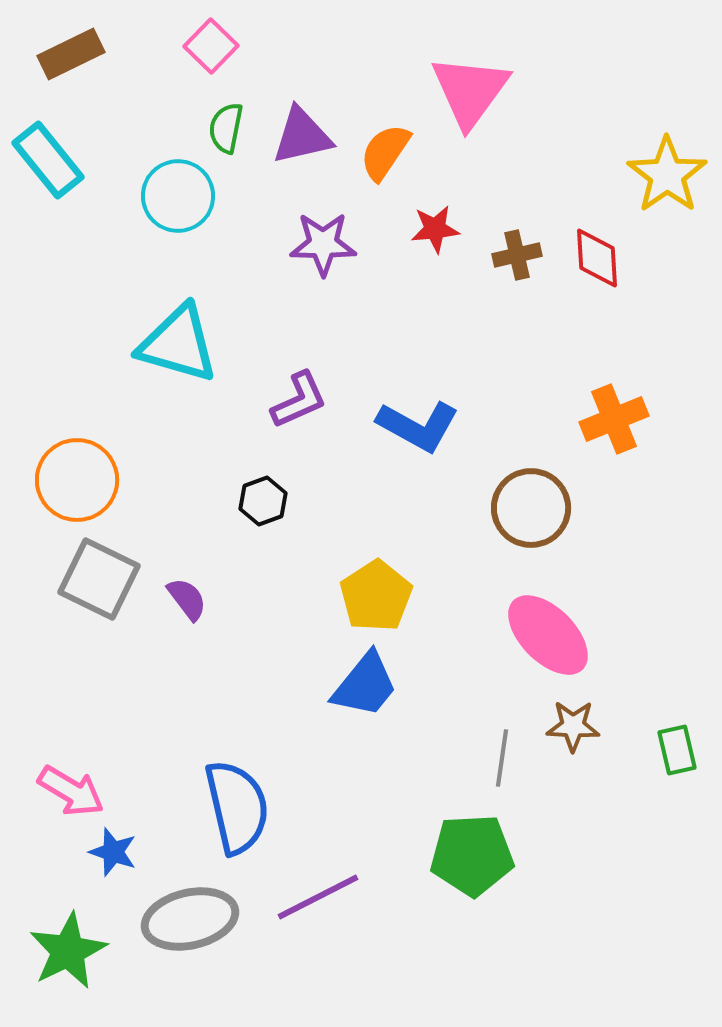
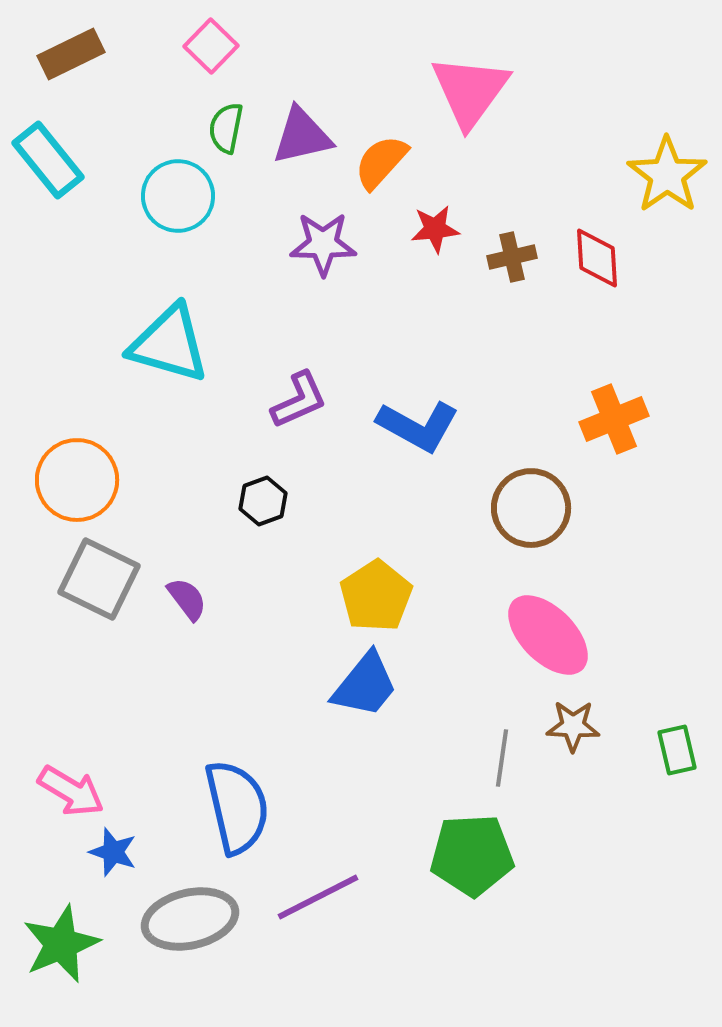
orange semicircle: moved 4 px left, 10 px down; rotated 8 degrees clockwise
brown cross: moved 5 px left, 2 px down
cyan triangle: moved 9 px left
green star: moved 7 px left, 7 px up; rotated 4 degrees clockwise
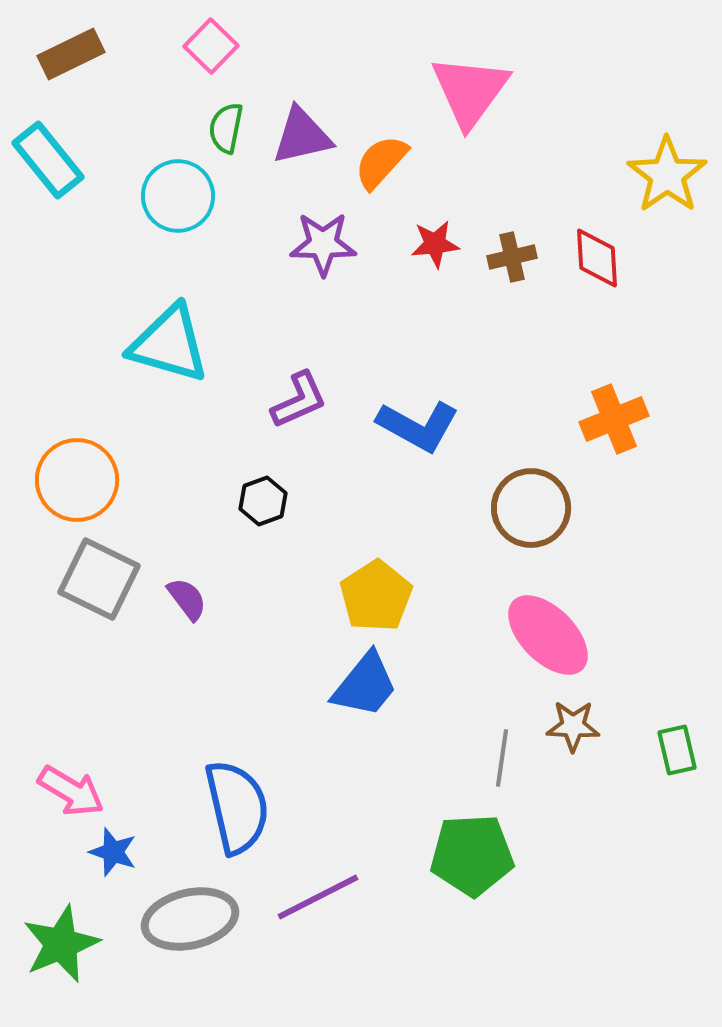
red star: moved 15 px down
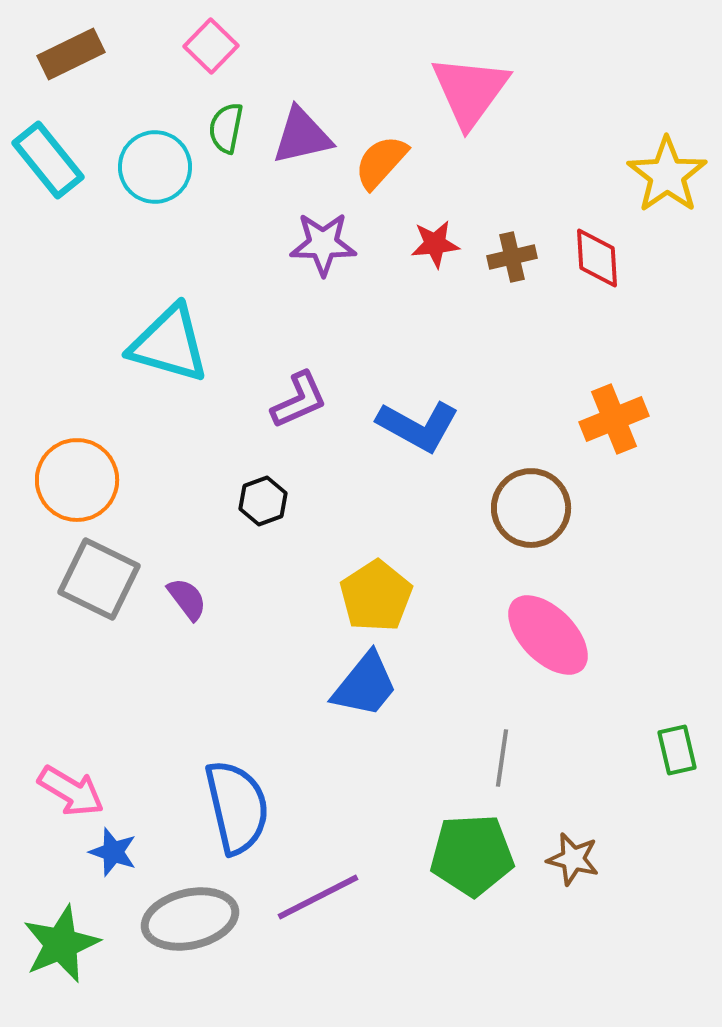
cyan circle: moved 23 px left, 29 px up
brown star: moved 133 px down; rotated 12 degrees clockwise
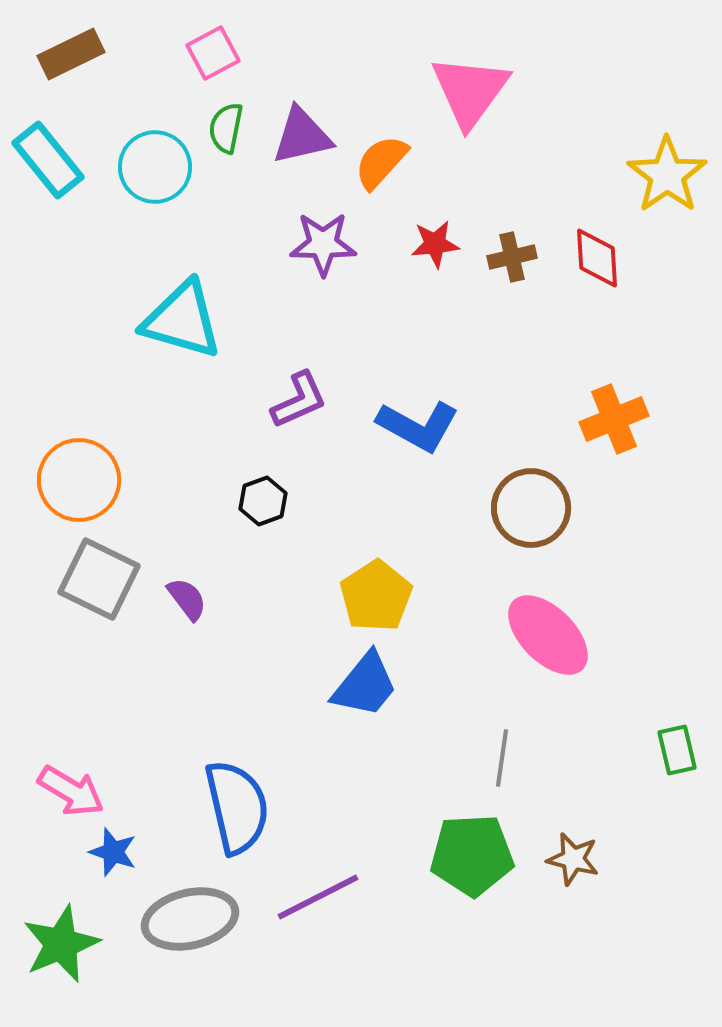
pink square: moved 2 px right, 7 px down; rotated 18 degrees clockwise
cyan triangle: moved 13 px right, 24 px up
orange circle: moved 2 px right
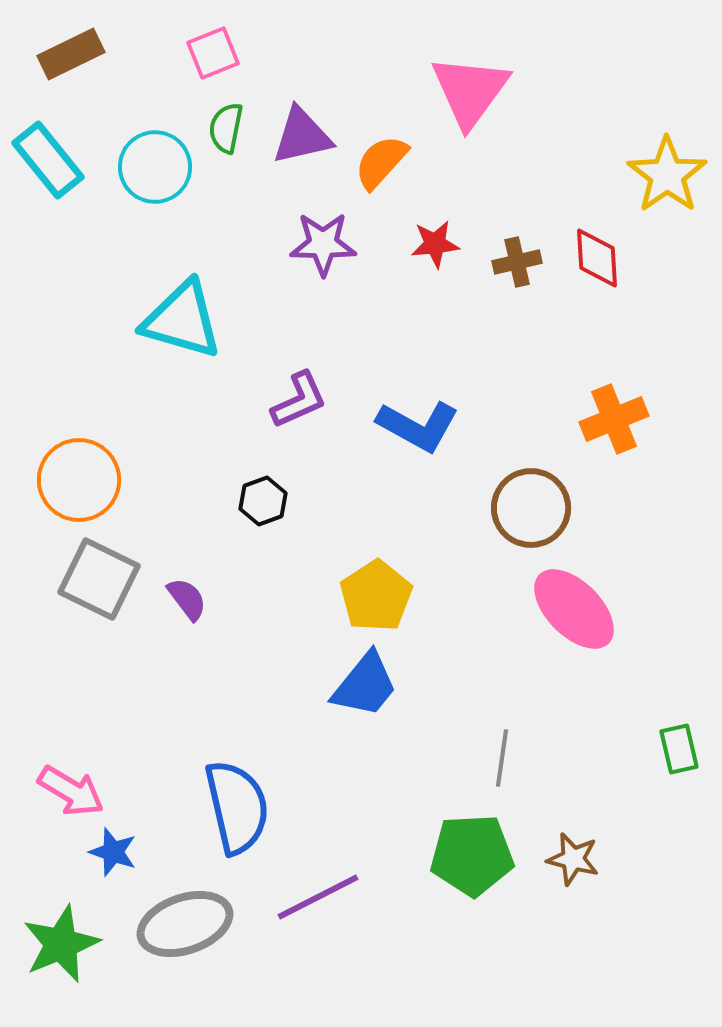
pink square: rotated 6 degrees clockwise
brown cross: moved 5 px right, 5 px down
pink ellipse: moved 26 px right, 26 px up
green rectangle: moved 2 px right, 1 px up
gray ellipse: moved 5 px left, 5 px down; rotated 6 degrees counterclockwise
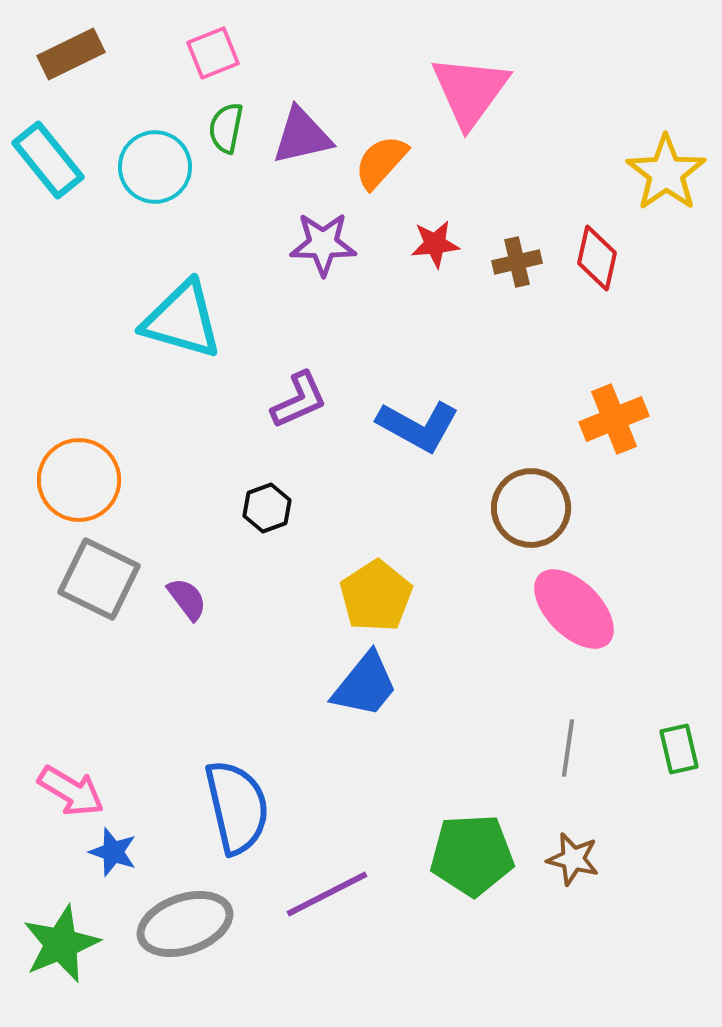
yellow star: moved 1 px left, 2 px up
red diamond: rotated 16 degrees clockwise
black hexagon: moved 4 px right, 7 px down
gray line: moved 66 px right, 10 px up
purple line: moved 9 px right, 3 px up
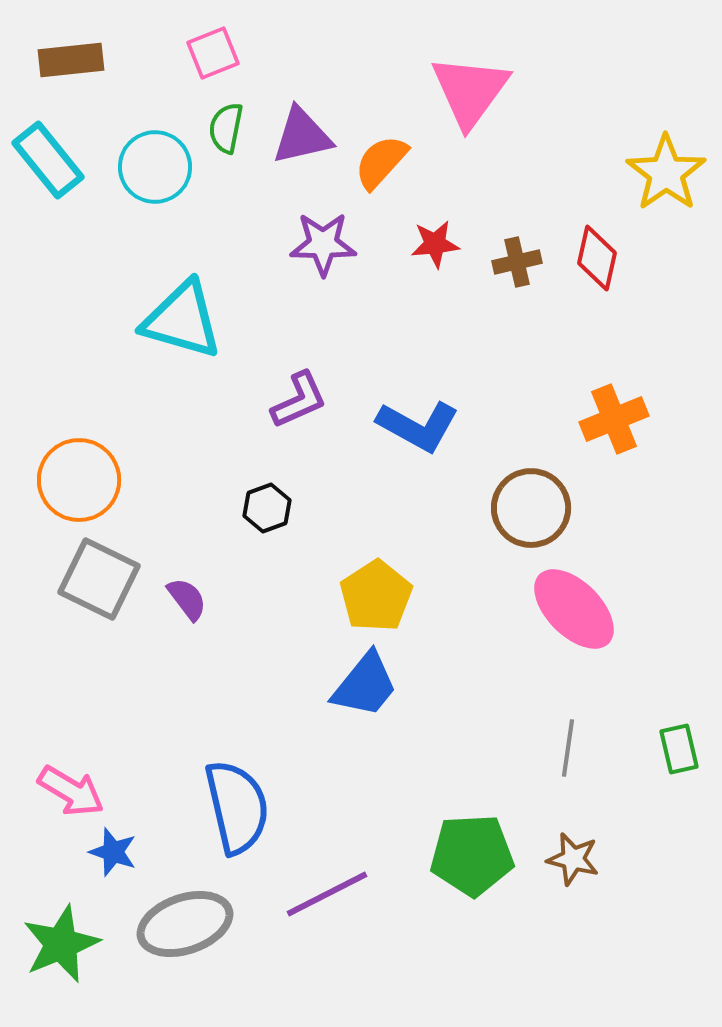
brown rectangle: moved 6 px down; rotated 20 degrees clockwise
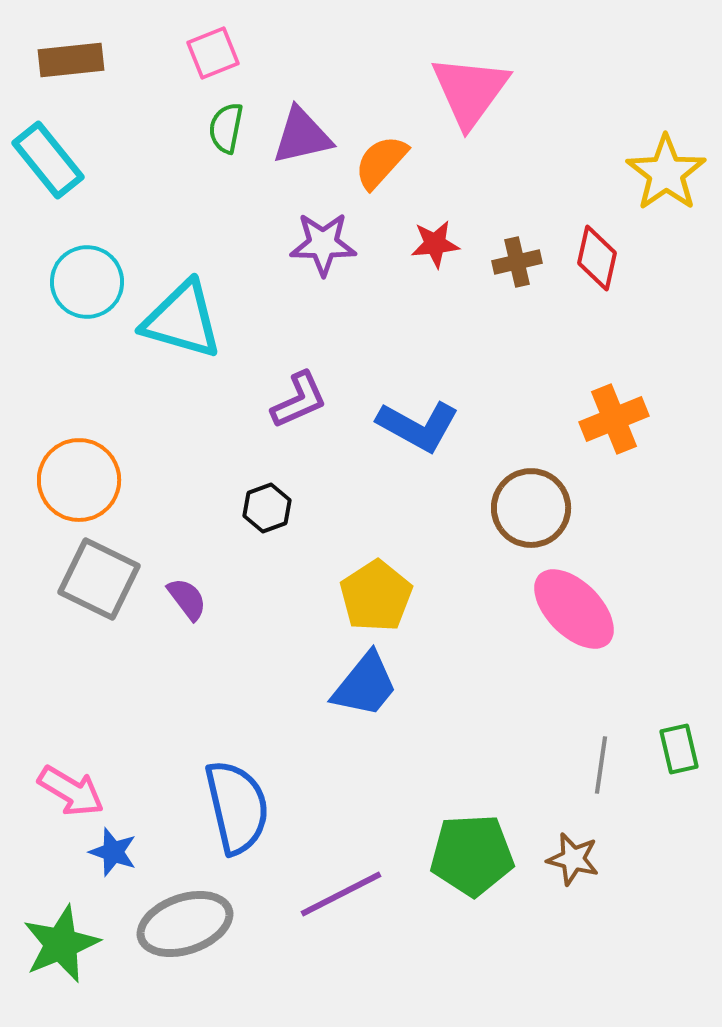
cyan circle: moved 68 px left, 115 px down
gray line: moved 33 px right, 17 px down
purple line: moved 14 px right
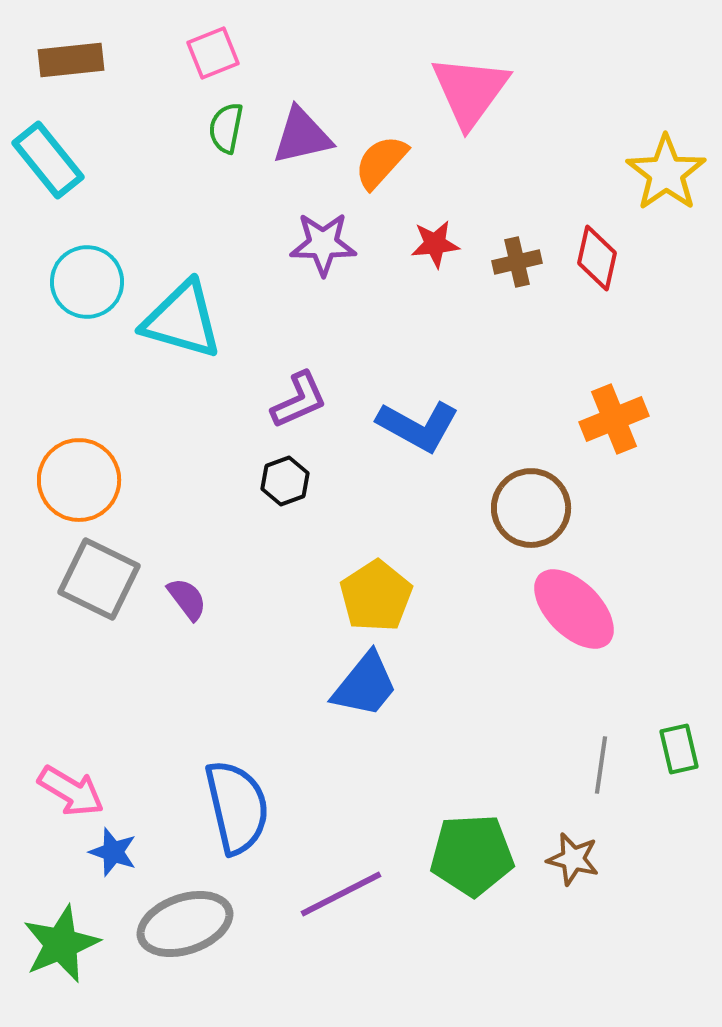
black hexagon: moved 18 px right, 27 px up
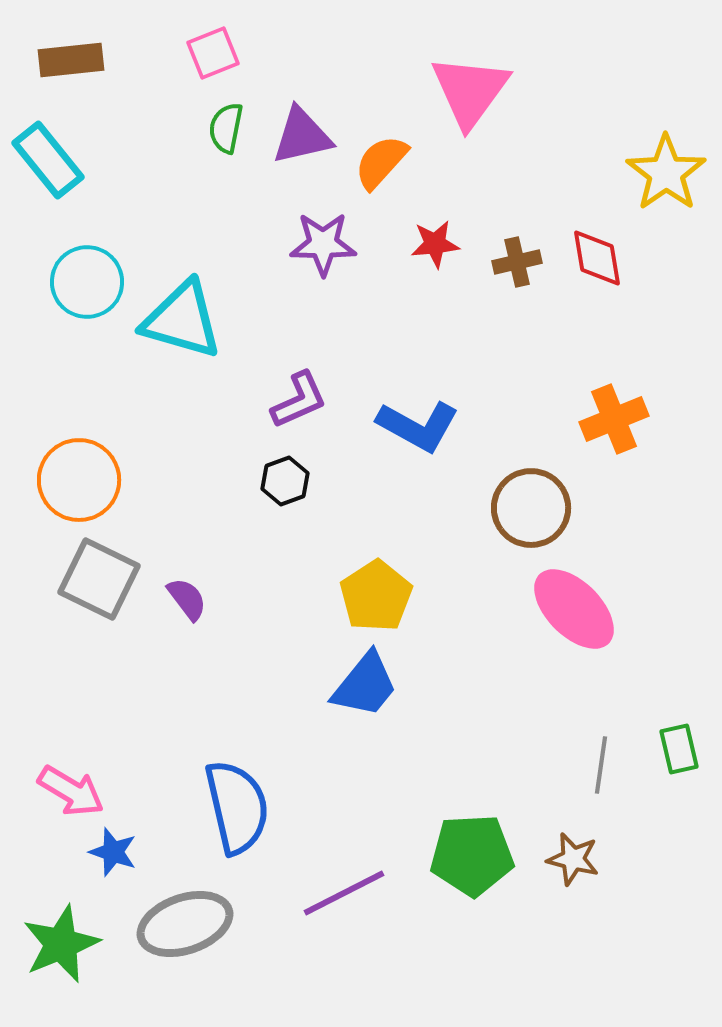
red diamond: rotated 22 degrees counterclockwise
purple line: moved 3 px right, 1 px up
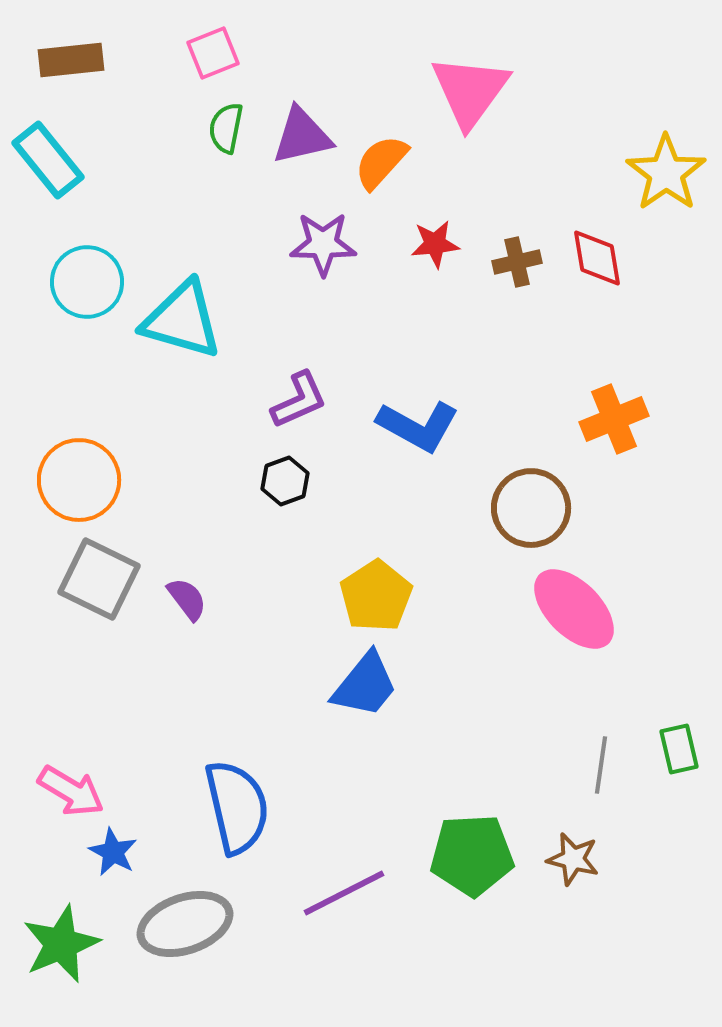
blue star: rotated 9 degrees clockwise
